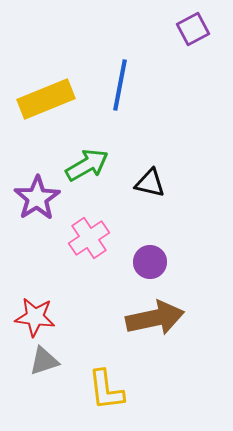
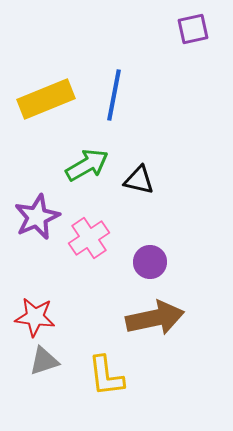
purple square: rotated 16 degrees clockwise
blue line: moved 6 px left, 10 px down
black triangle: moved 11 px left, 3 px up
purple star: moved 19 px down; rotated 9 degrees clockwise
yellow L-shape: moved 14 px up
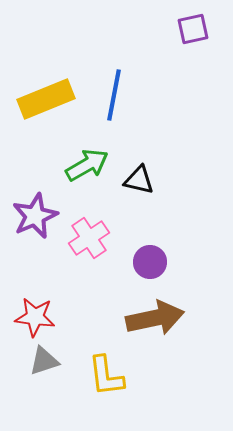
purple star: moved 2 px left, 1 px up
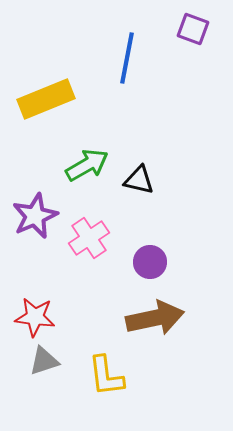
purple square: rotated 32 degrees clockwise
blue line: moved 13 px right, 37 px up
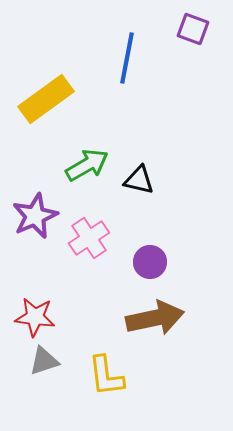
yellow rectangle: rotated 14 degrees counterclockwise
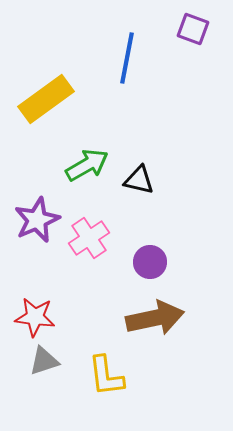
purple star: moved 2 px right, 4 px down
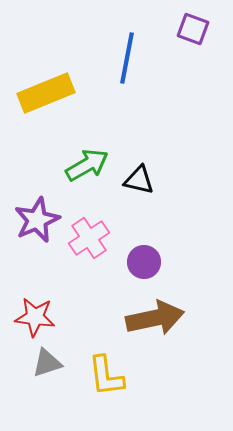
yellow rectangle: moved 6 px up; rotated 14 degrees clockwise
purple circle: moved 6 px left
gray triangle: moved 3 px right, 2 px down
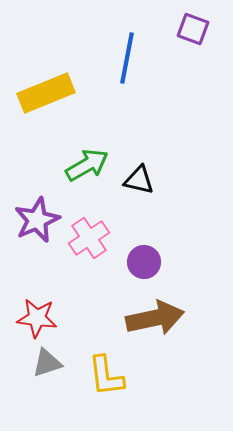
red star: moved 2 px right, 1 px down
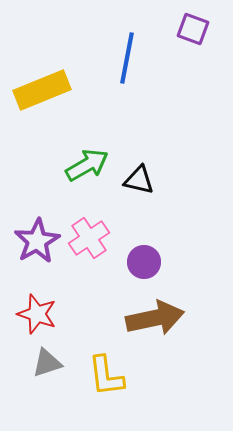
yellow rectangle: moved 4 px left, 3 px up
purple star: moved 21 px down; rotated 6 degrees counterclockwise
red star: moved 4 px up; rotated 12 degrees clockwise
